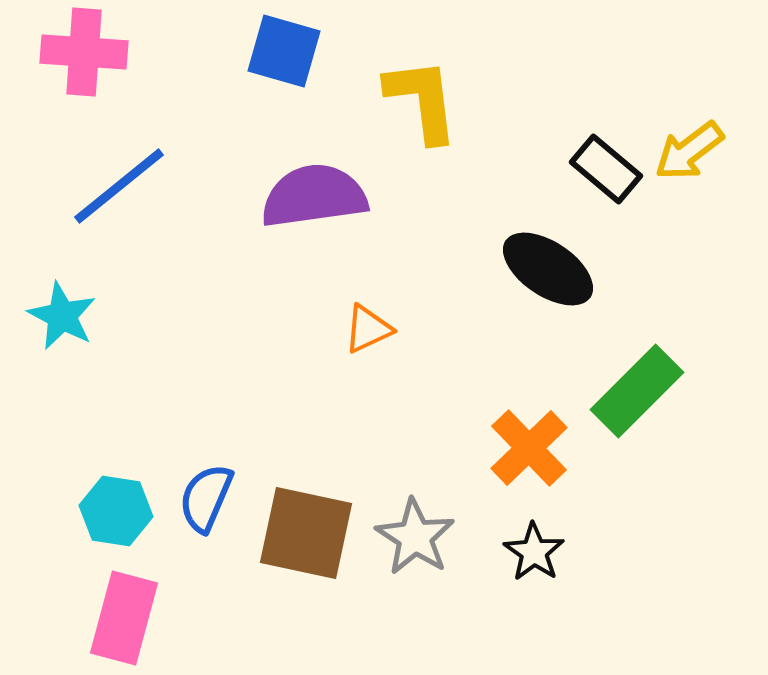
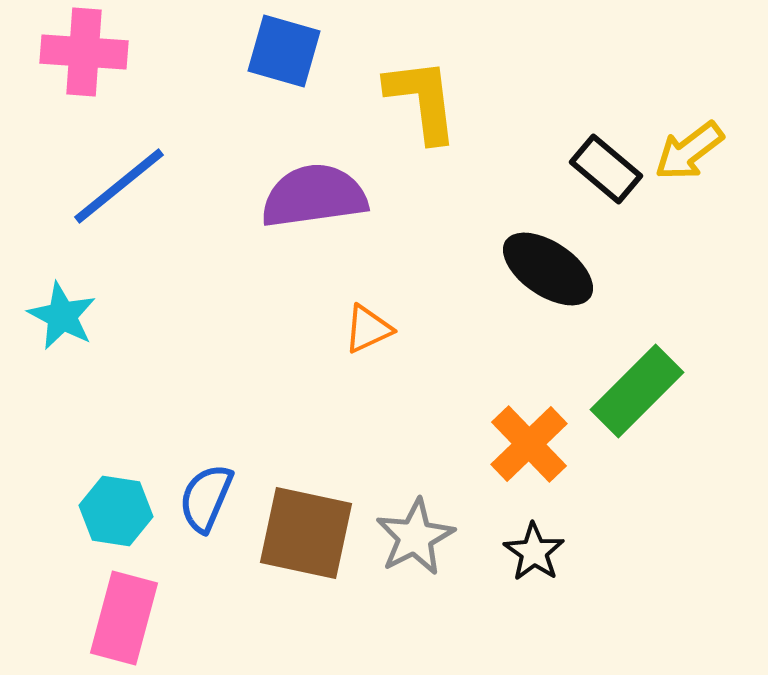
orange cross: moved 4 px up
gray star: rotated 12 degrees clockwise
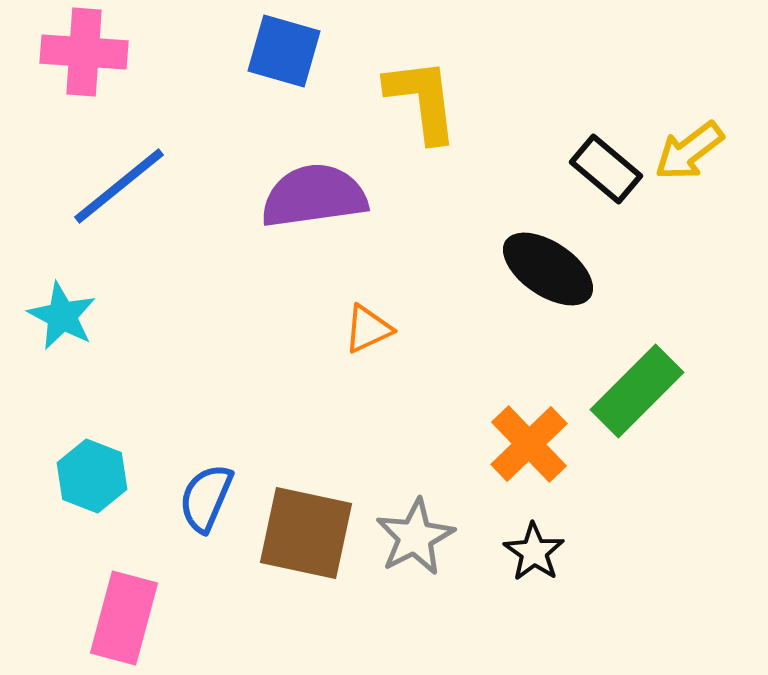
cyan hexagon: moved 24 px left, 35 px up; rotated 12 degrees clockwise
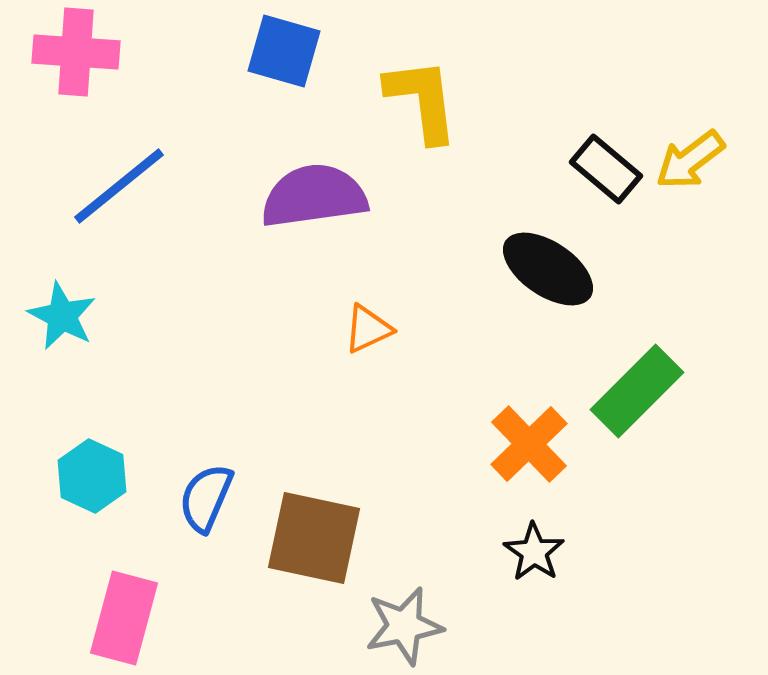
pink cross: moved 8 px left
yellow arrow: moved 1 px right, 9 px down
cyan hexagon: rotated 4 degrees clockwise
brown square: moved 8 px right, 5 px down
gray star: moved 11 px left, 89 px down; rotated 16 degrees clockwise
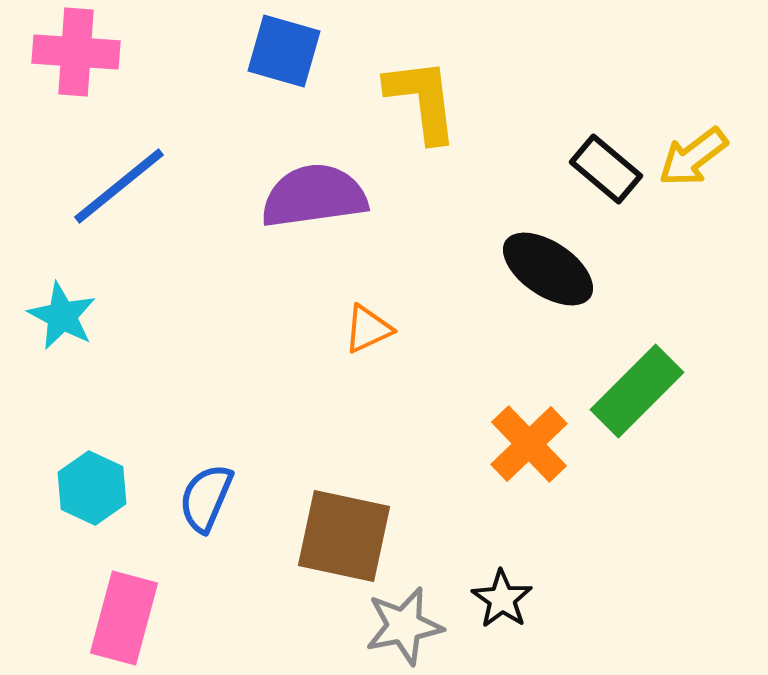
yellow arrow: moved 3 px right, 3 px up
cyan hexagon: moved 12 px down
brown square: moved 30 px right, 2 px up
black star: moved 32 px left, 47 px down
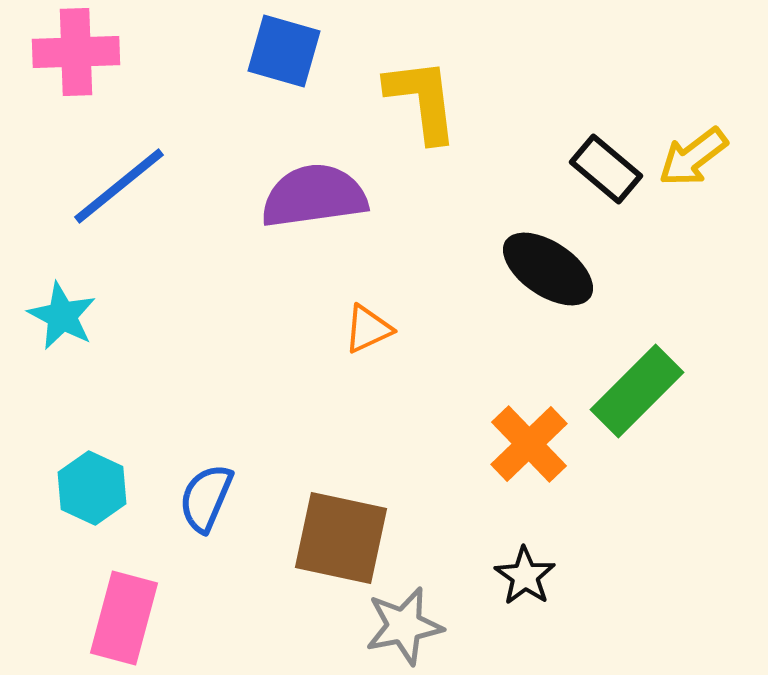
pink cross: rotated 6 degrees counterclockwise
brown square: moved 3 px left, 2 px down
black star: moved 23 px right, 23 px up
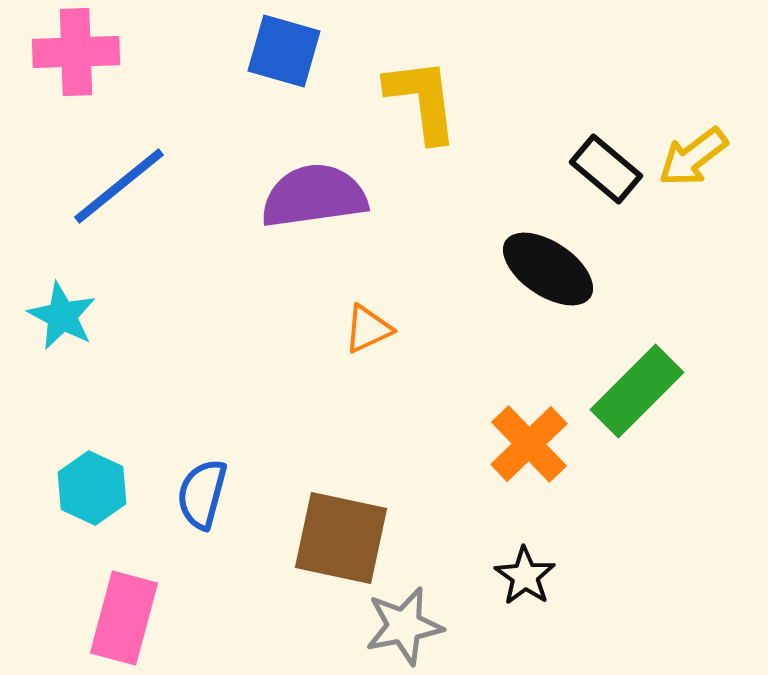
blue semicircle: moved 4 px left, 4 px up; rotated 8 degrees counterclockwise
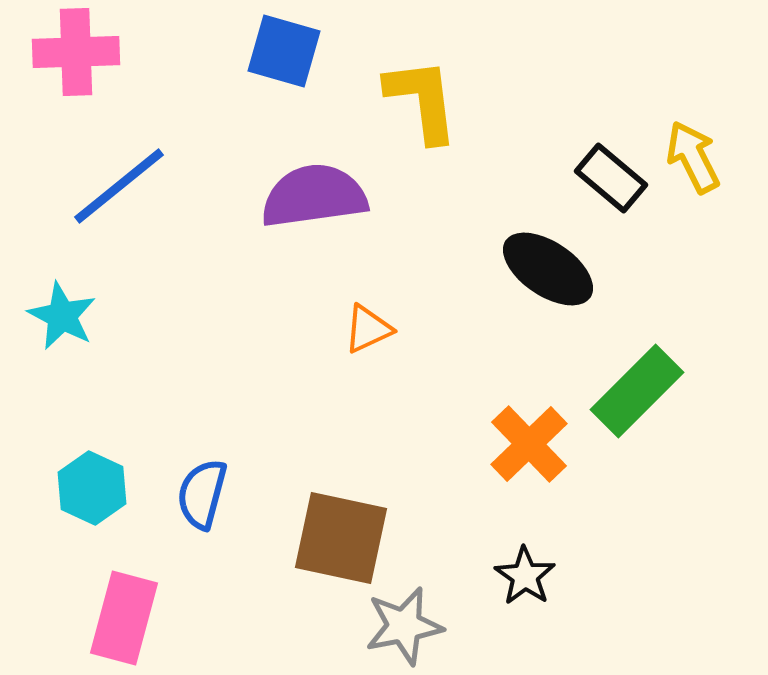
yellow arrow: rotated 100 degrees clockwise
black rectangle: moved 5 px right, 9 px down
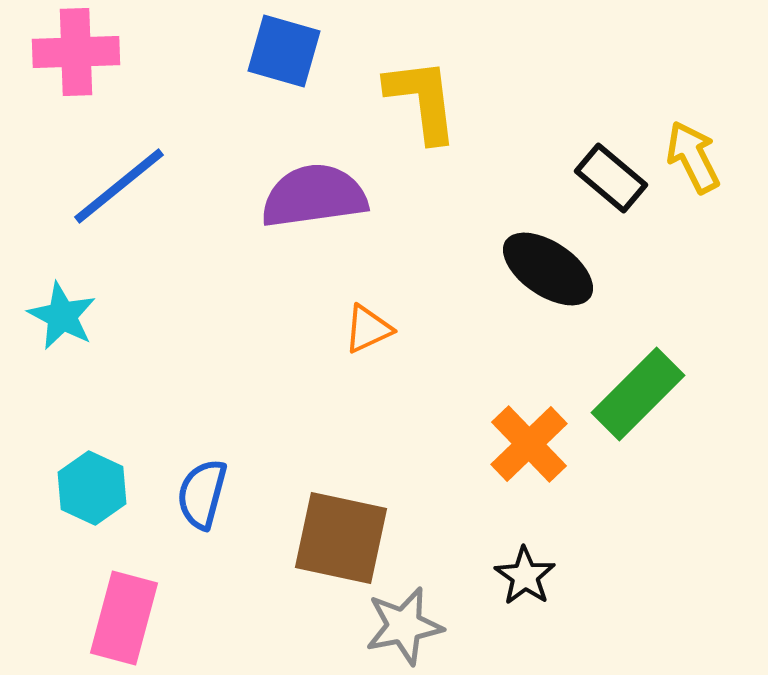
green rectangle: moved 1 px right, 3 px down
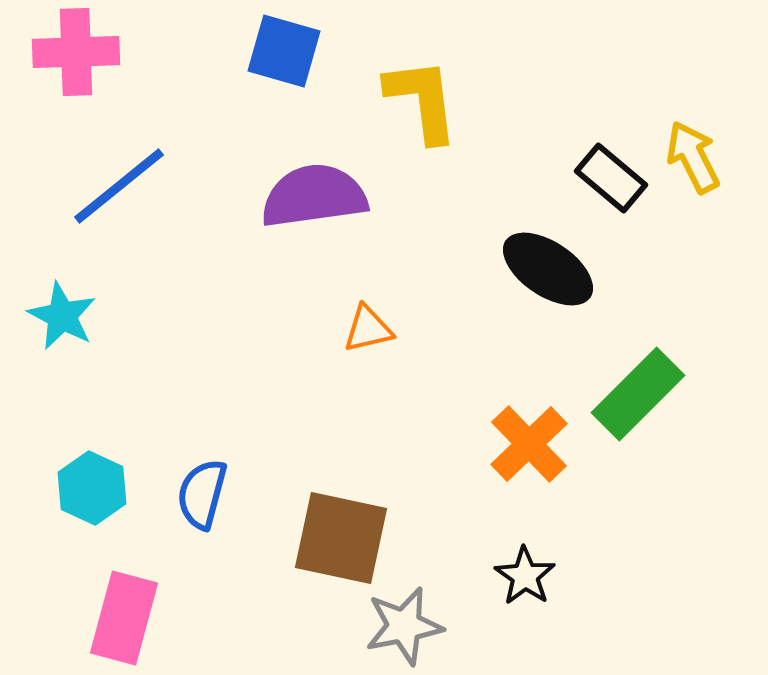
orange triangle: rotated 12 degrees clockwise
